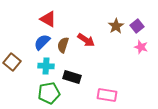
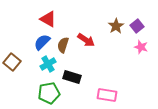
cyan cross: moved 2 px right, 2 px up; rotated 35 degrees counterclockwise
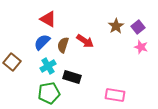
purple square: moved 1 px right, 1 px down
red arrow: moved 1 px left, 1 px down
cyan cross: moved 2 px down
pink rectangle: moved 8 px right
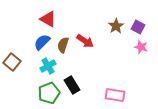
purple square: rotated 24 degrees counterclockwise
black rectangle: moved 8 px down; rotated 42 degrees clockwise
green pentagon: rotated 10 degrees counterclockwise
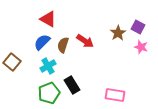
brown star: moved 2 px right, 7 px down
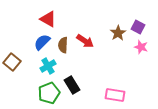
brown semicircle: rotated 14 degrees counterclockwise
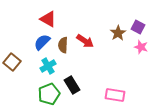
green pentagon: moved 1 px down
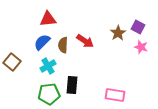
red triangle: rotated 36 degrees counterclockwise
black rectangle: rotated 36 degrees clockwise
green pentagon: rotated 15 degrees clockwise
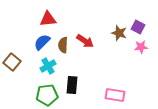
brown star: moved 1 px right; rotated 21 degrees counterclockwise
pink star: rotated 24 degrees counterclockwise
green pentagon: moved 2 px left, 1 px down
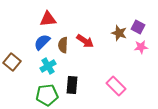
pink rectangle: moved 1 px right, 9 px up; rotated 36 degrees clockwise
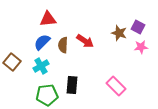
cyan cross: moved 7 px left
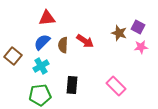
red triangle: moved 1 px left, 1 px up
brown square: moved 1 px right, 6 px up
green pentagon: moved 7 px left
